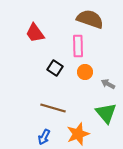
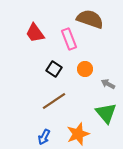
pink rectangle: moved 9 px left, 7 px up; rotated 20 degrees counterclockwise
black square: moved 1 px left, 1 px down
orange circle: moved 3 px up
brown line: moved 1 px right, 7 px up; rotated 50 degrees counterclockwise
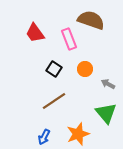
brown semicircle: moved 1 px right, 1 px down
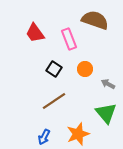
brown semicircle: moved 4 px right
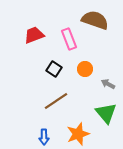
red trapezoid: moved 1 px left, 2 px down; rotated 105 degrees clockwise
brown line: moved 2 px right
blue arrow: rotated 28 degrees counterclockwise
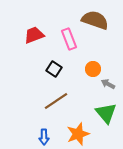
orange circle: moved 8 px right
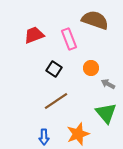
orange circle: moved 2 px left, 1 px up
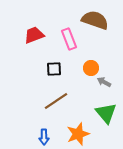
black square: rotated 35 degrees counterclockwise
gray arrow: moved 4 px left, 2 px up
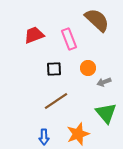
brown semicircle: moved 2 px right; rotated 24 degrees clockwise
orange circle: moved 3 px left
gray arrow: rotated 48 degrees counterclockwise
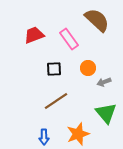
pink rectangle: rotated 15 degrees counterclockwise
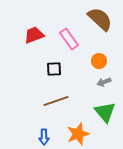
brown semicircle: moved 3 px right, 1 px up
orange circle: moved 11 px right, 7 px up
brown line: rotated 15 degrees clockwise
green triangle: moved 1 px left, 1 px up
